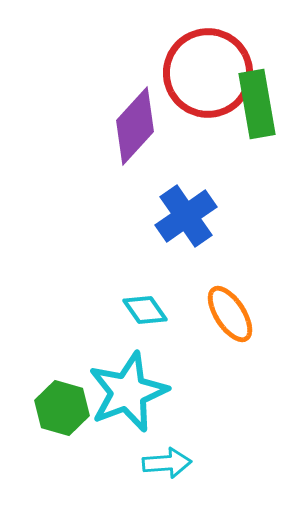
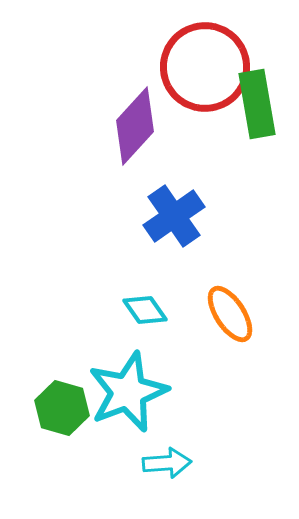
red circle: moved 3 px left, 6 px up
blue cross: moved 12 px left
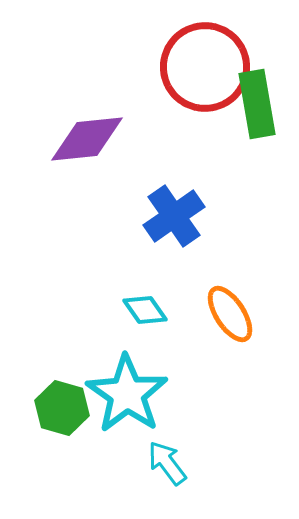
purple diamond: moved 48 px left, 13 px down; rotated 42 degrees clockwise
cyan star: moved 1 px left, 2 px down; rotated 16 degrees counterclockwise
cyan arrow: rotated 123 degrees counterclockwise
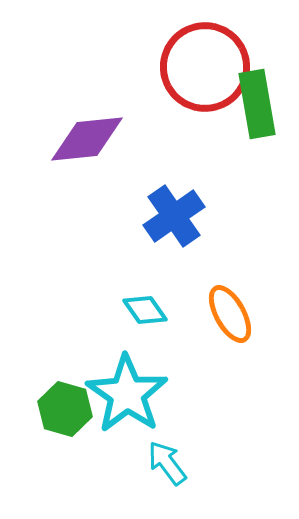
orange ellipse: rotated 4 degrees clockwise
green hexagon: moved 3 px right, 1 px down
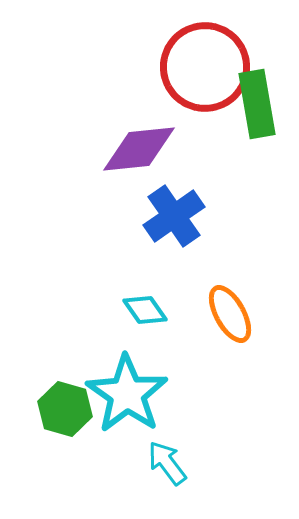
purple diamond: moved 52 px right, 10 px down
